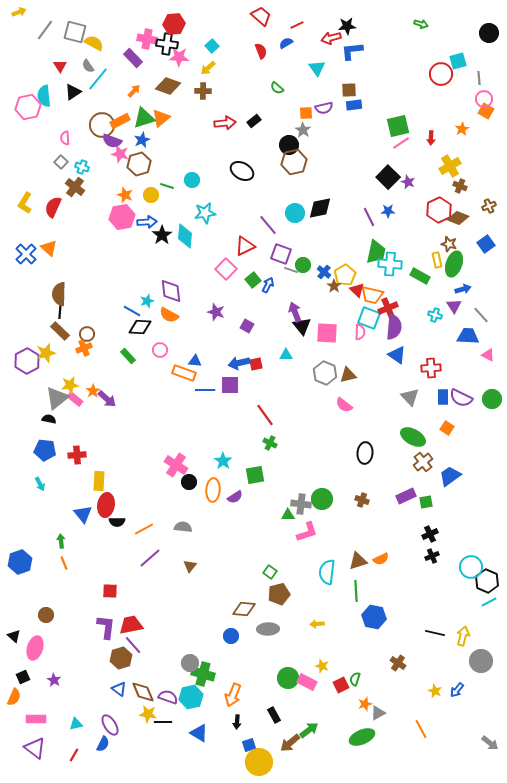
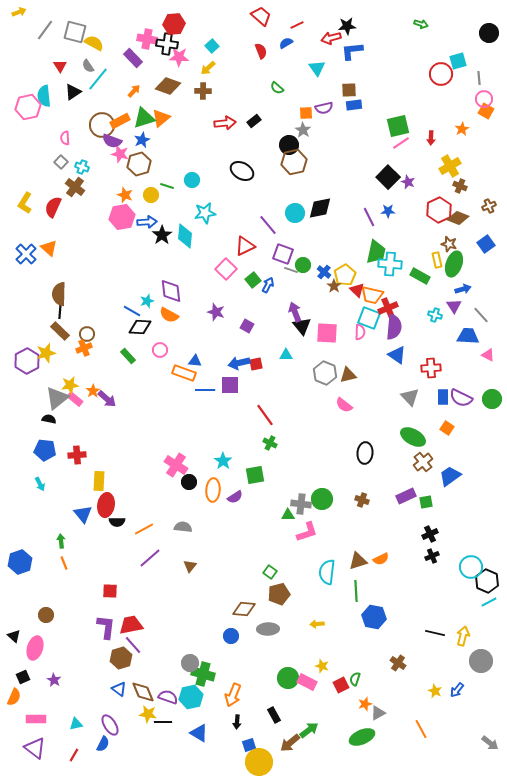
purple square at (281, 254): moved 2 px right
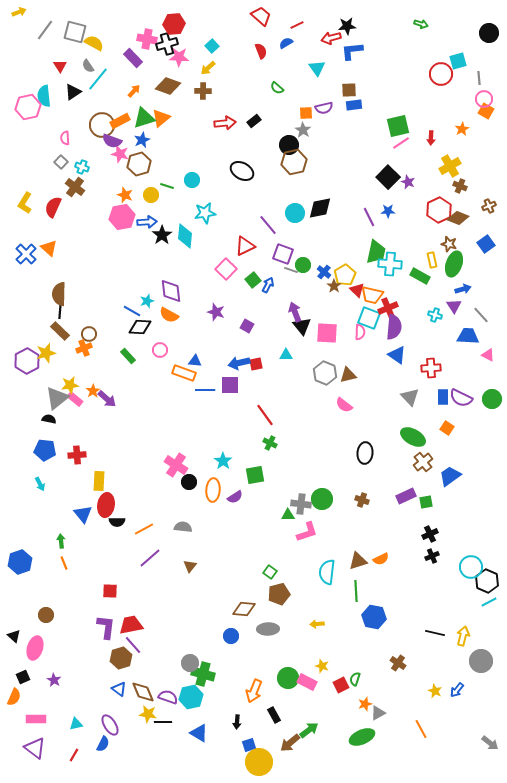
black cross at (167, 44): rotated 25 degrees counterclockwise
yellow rectangle at (437, 260): moved 5 px left
brown circle at (87, 334): moved 2 px right
orange arrow at (233, 695): moved 21 px right, 4 px up
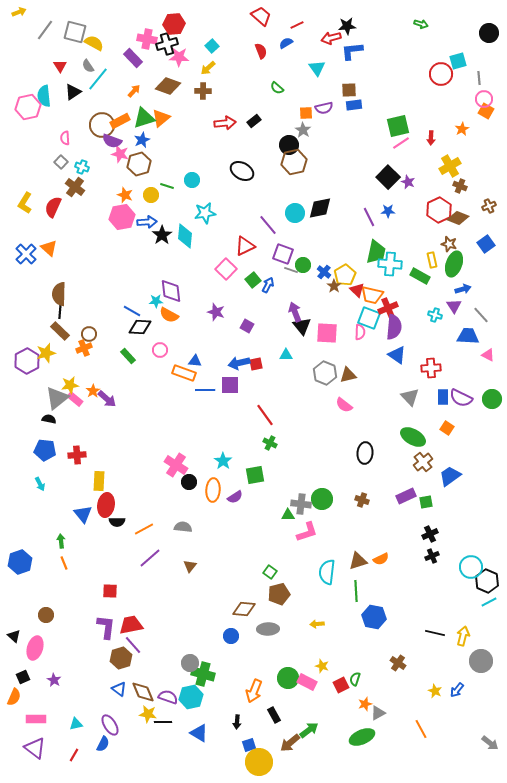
cyan star at (147, 301): moved 9 px right; rotated 16 degrees clockwise
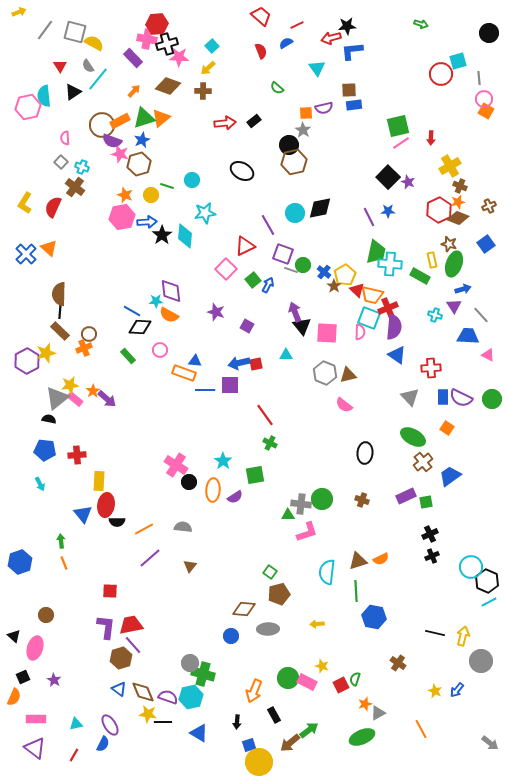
red hexagon at (174, 24): moved 17 px left
orange star at (462, 129): moved 4 px left, 73 px down; rotated 16 degrees clockwise
purple line at (268, 225): rotated 10 degrees clockwise
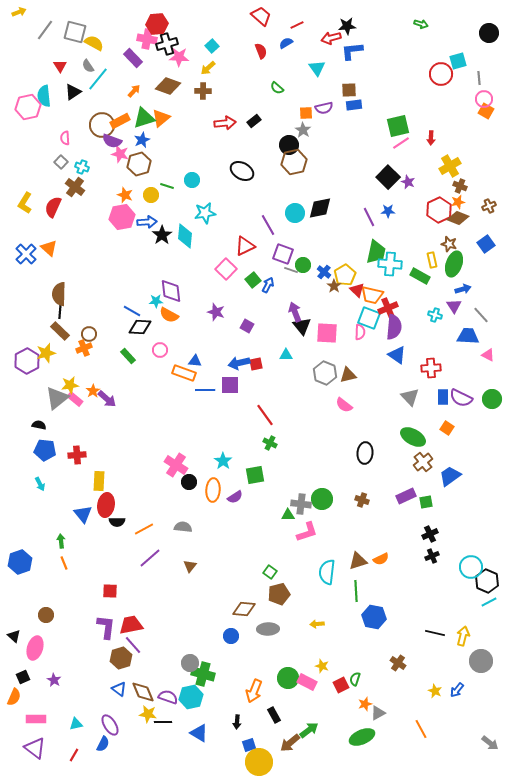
black semicircle at (49, 419): moved 10 px left, 6 px down
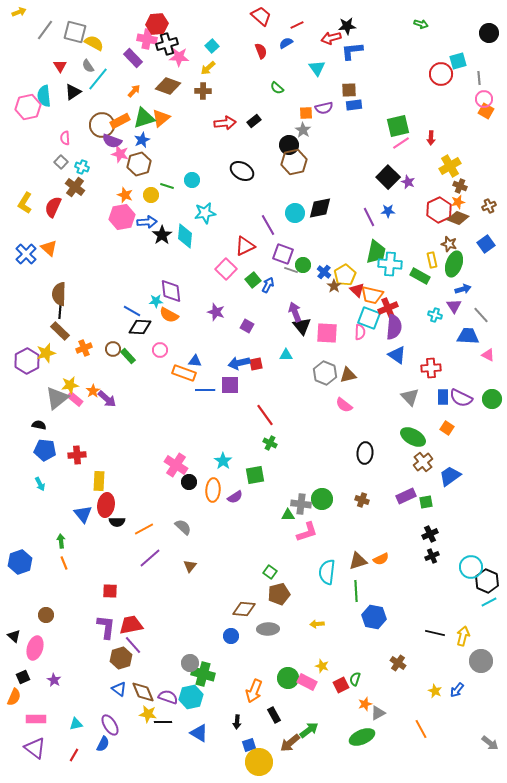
brown circle at (89, 334): moved 24 px right, 15 px down
gray semicircle at (183, 527): rotated 36 degrees clockwise
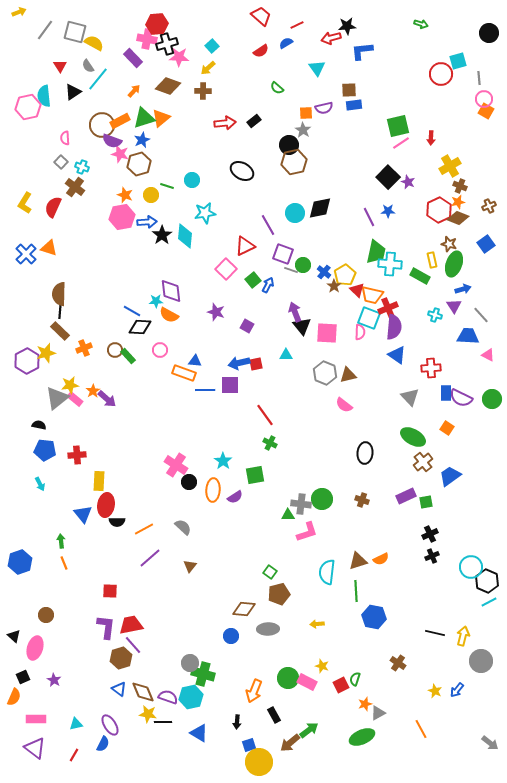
red semicircle at (261, 51): rotated 77 degrees clockwise
blue L-shape at (352, 51): moved 10 px right
orange triangle at (49, 248): rotated 24 degrees counterclockwise
brown circle at (113, 349): moved 2 px right, 1 px down
blue rectangle at (443, 397): moved 3 px right, 4 px up
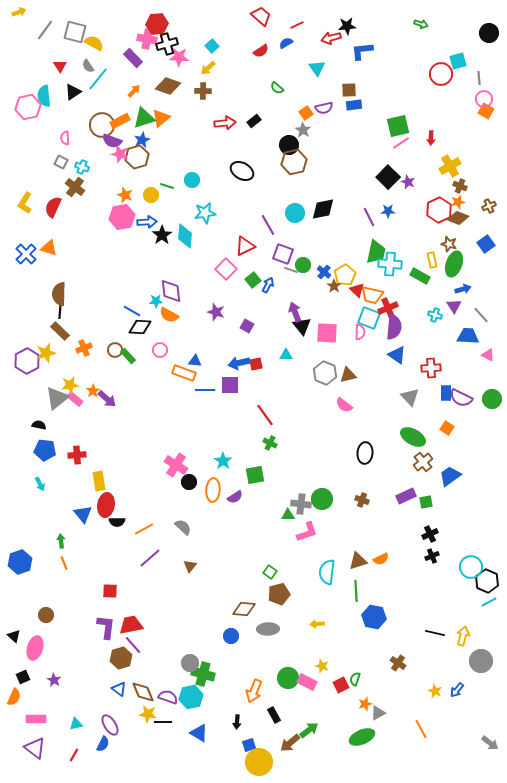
orange square at (306, 113): rotated 32 degrees counterclockwise
gray square at (61, 162): rotated 16 degrees counterclockwise
brown hexagon at (139, 164): moved 2 px left, 7 px up
black diamond at (320, 208): moved 3 px right, 1 px down
yellow rectangle at (99, 481): rotated 12 degrees counterclockwise
